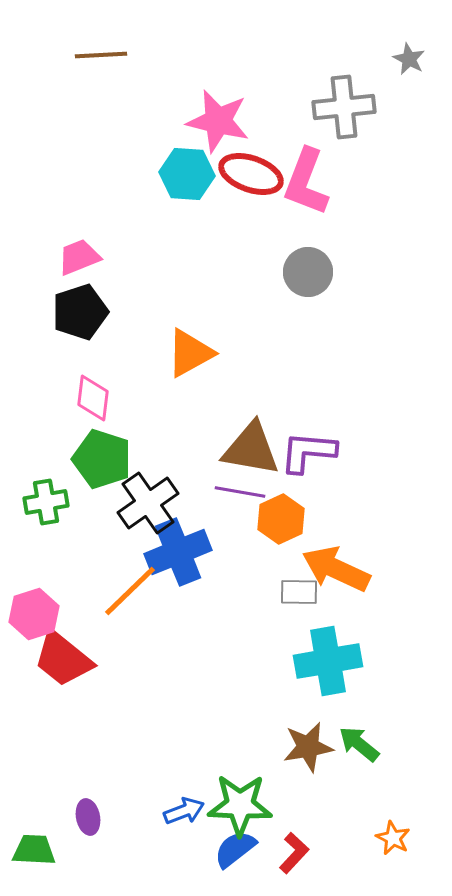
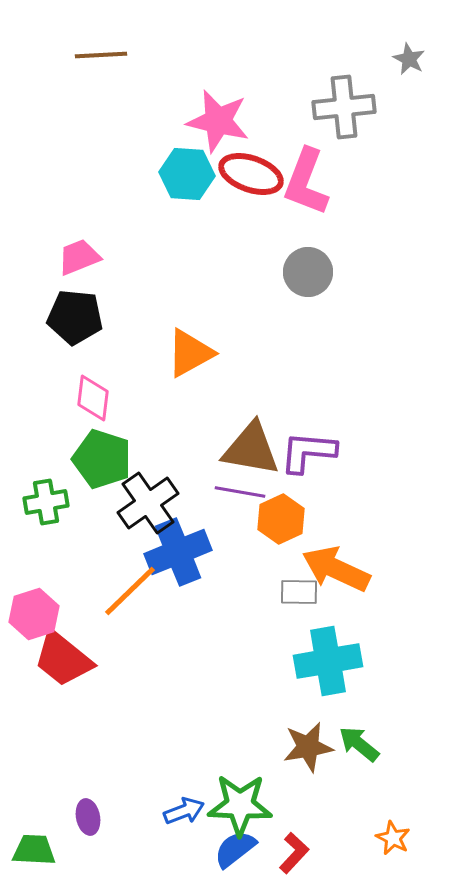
black pentagon: moved 5 px left, 5 px down; rotated 24 degrees clockwise
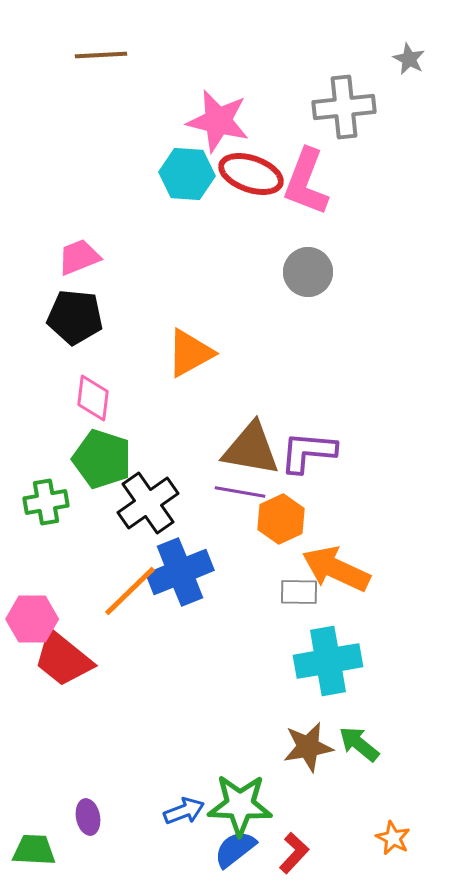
blue cross: moved 2 px right, 20 px down
pink hexagon: moved 2 px left, 5 px down; rotated 18 degrees clockwise
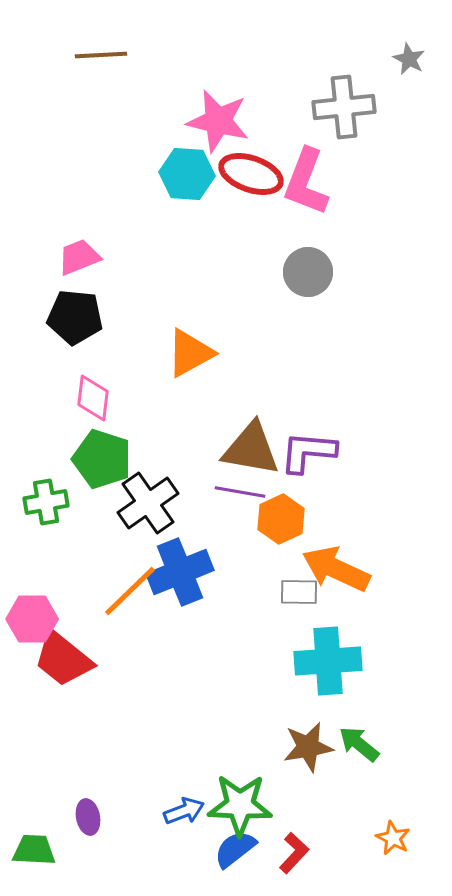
cyan cross: rotated 6 degrees clockwise
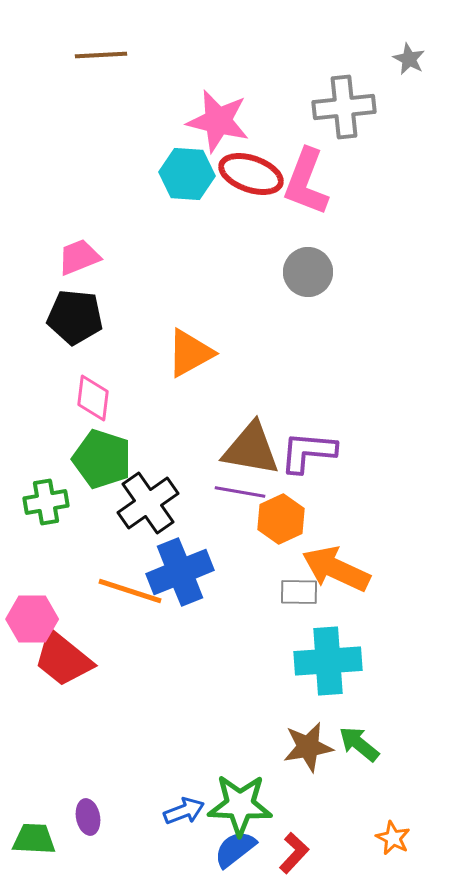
orange line: rotated 62 degrees clockwise
green trapezoid: moved 11 px up
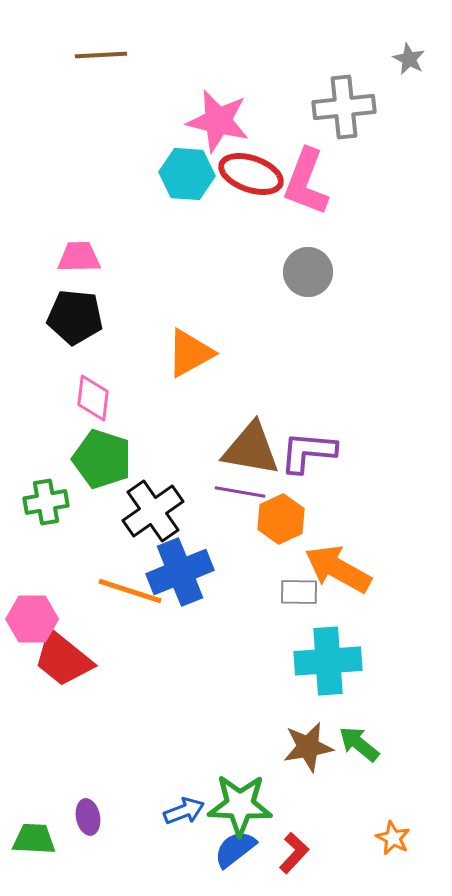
pink trapezoid: rotated 21 degrees clockwise
black cross: moved 5 px right, 8 px down
orange arrow: moved 2 px right; rotated 4 degrees clockwise
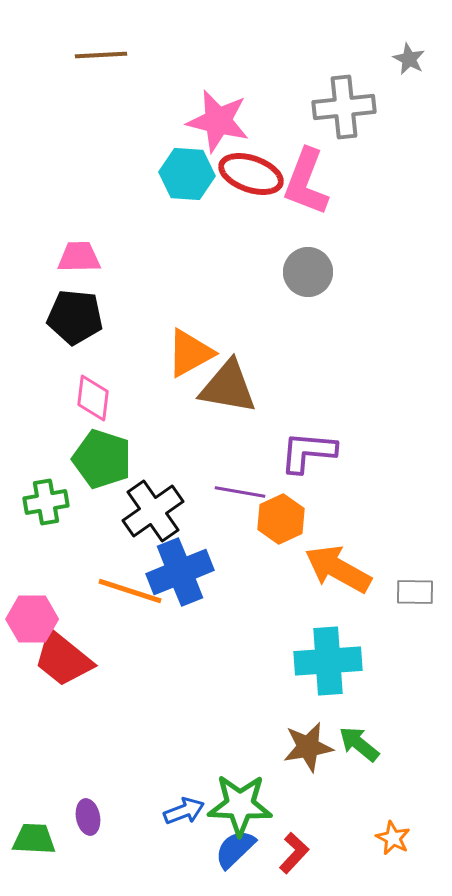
brown triangle: moved 23 px left, 62 px up
gray rectangle: moved 116 px right
blue semicircle: rotated 6 degrees counterclockwise
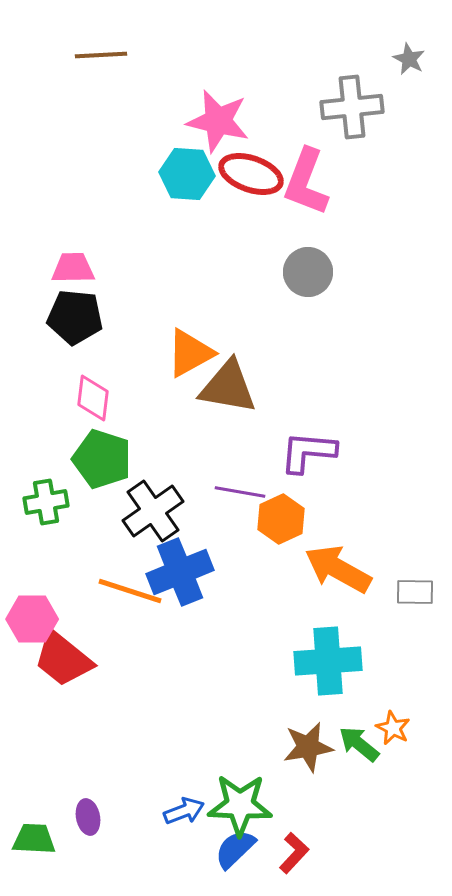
gray cross: moved 8 px right
pink trapezoid: moved 6 px left, 11 px down
orange star: moved 110 px up
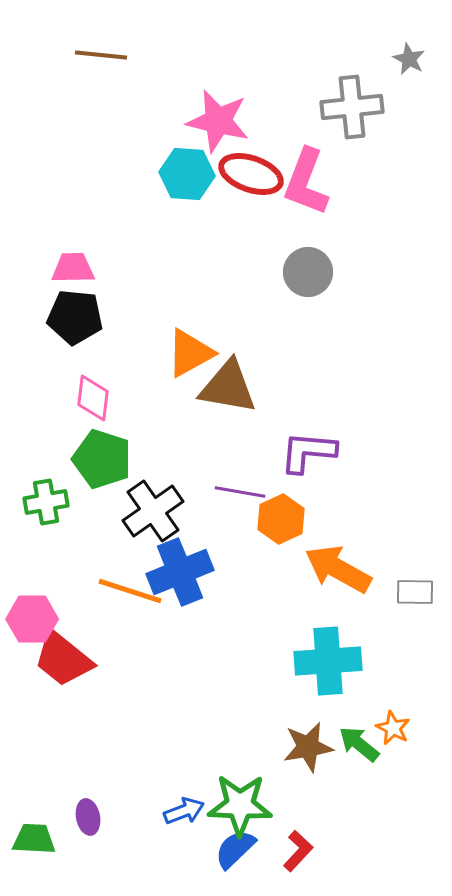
brown line: rotated 9 degrees clockwise
red L-shape: moved 4 px right, 2 px up
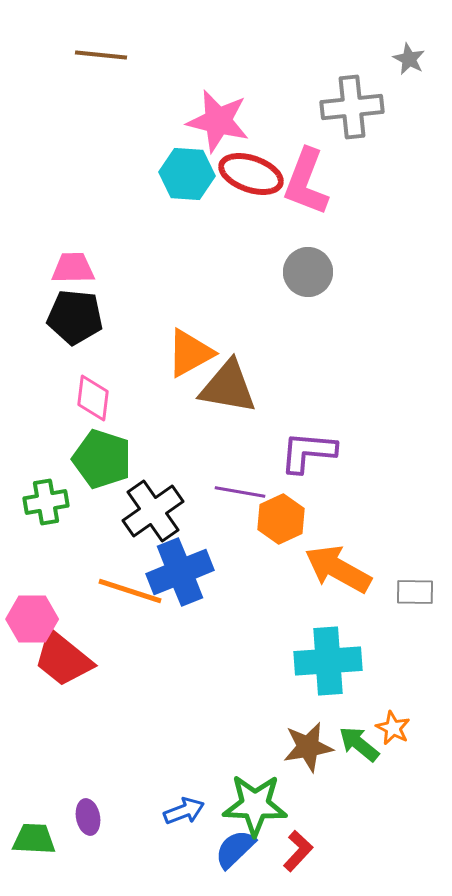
green star: moved 15 px right
